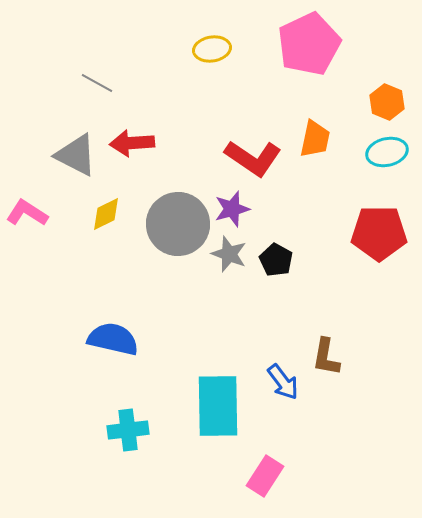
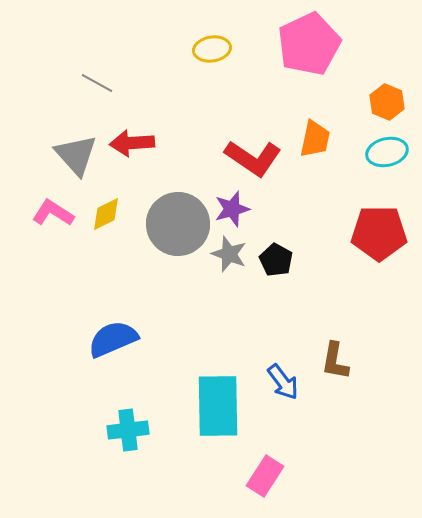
gray triangle: rotated 21 degrees clockwise
pink L-shape: moved 26 px right
blue semicircle: rotated 36 degrees counterclockwise
brown L-shape: moved 9 px right, 4 px down
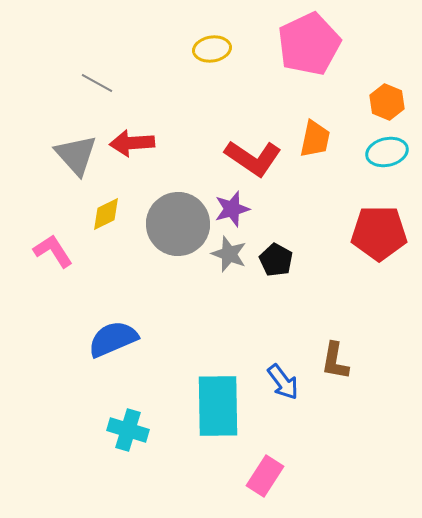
pink L-shape: moved 38 px down; rotated 24 degrees clockwise
cyan cross: rotated 24 degrees clockwise
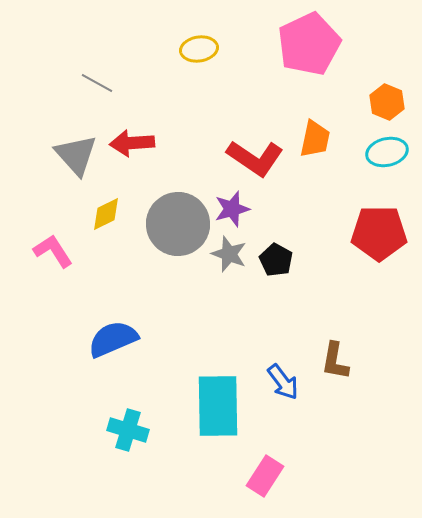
yellow ellipse: moved 13 px left
red L-shape: moved 2 px right
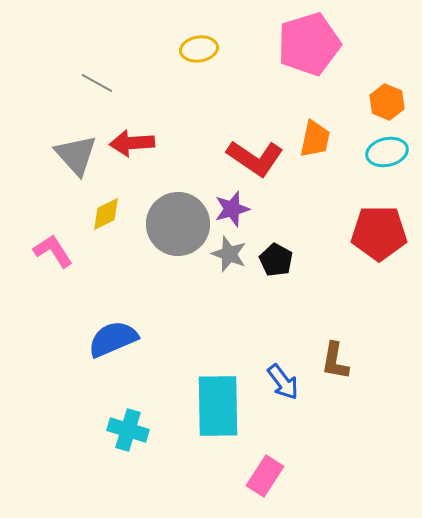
pink pentagon: rotated 8 degrees clockwise
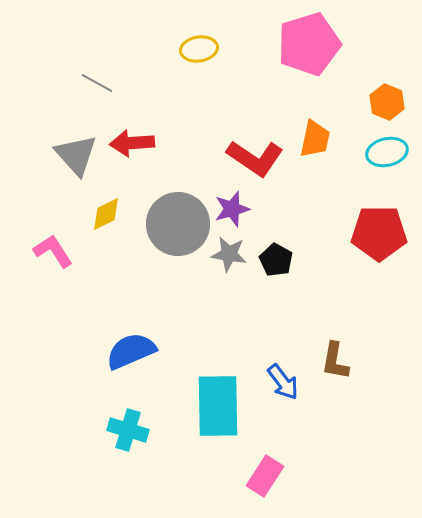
gray star: rotated 12 degrees counterclockwise
blue semicircle: moved 18 px right, 12 px down
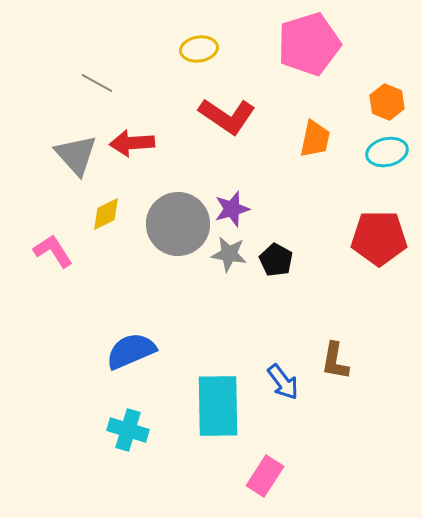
red L-shape: moved 28 px left, 42 px up
red pentagon: moved 5 px down
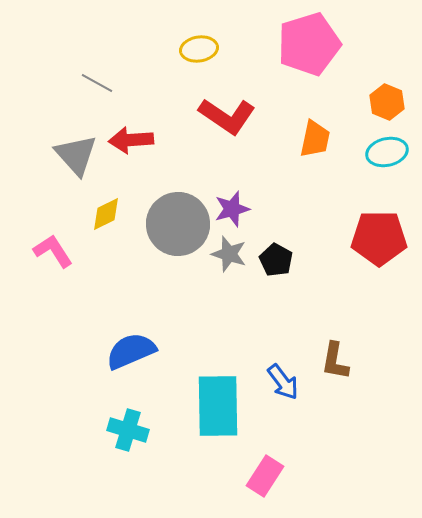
red arrow: moved 1 px left, 3 px up
gray star: rotated 9 degrees clockwise
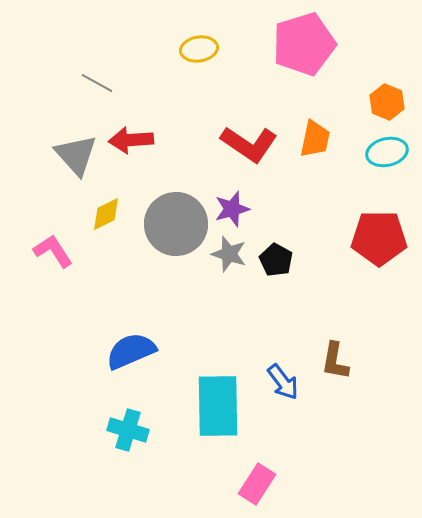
pink pentagon: moved 5 px left
red L-shape: moved 22 px right, 28 px down
gray circle: moved 2 px left
pink rectangle: moved 8 px left, 8 px down
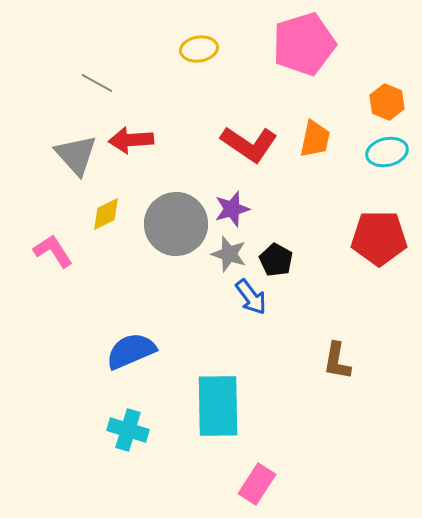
brown L-shape: moved 2 px right
blue arrow: moved 32 px left, 85 px up
